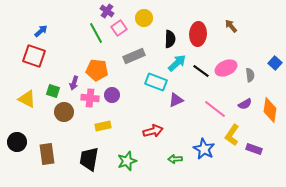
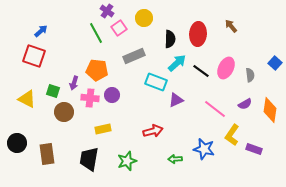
pink ellipse: rotated 40 degrees counterclockwise
yellow rectangle: moved 3 px down
black circle: moved 1 px down
blue star: rotated 15 degrees counterclockwise
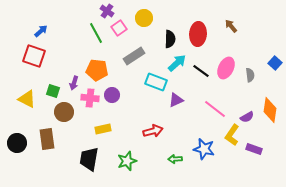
gray rectangle: rotated 10 degrees counterclockwise
purple semicircle: moved 2 px right, 13 px down
brown rectangle: moved 15 px up
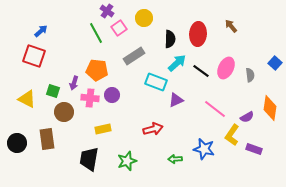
orange diamond: moved 2 px up
red arrow: moved 2 px up
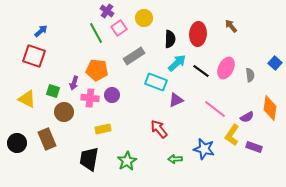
red arrow: moved 6 px right; rotated 114 degrees counterclockwise
brown rectangle: rotated 15 degrees counterclockwise
purple rectangle: moved 2 px up
green star: rotated 12 degrees counterclockwise
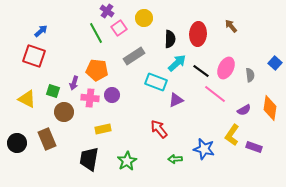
pink line: moved 15 px up
purple semicircle: moved 3 px left, 7 px up
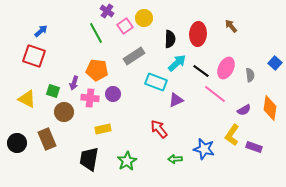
pink square: moved 6 px right, 2 px up
purple circle: moved 1 px right, 1 px up
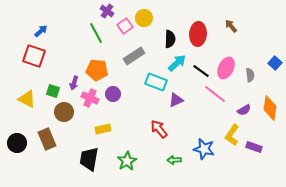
pink cross: rotated 18 degrees clockwise
green arrow: moved 1 px left, 1 px down
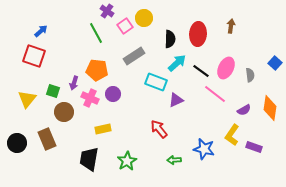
brown arrow: rotated 48 degrees clockwise
yellow triangle: rotated 42 degrees clockwise
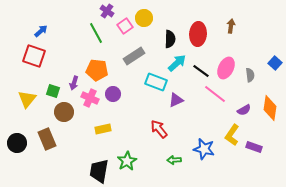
black trapezoid: moved 10 px right, 12 px down
